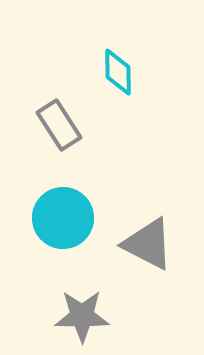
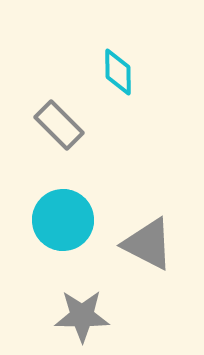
gray rectangle: rotated 12 degrees counterclockwise
cyan circle: moved 2 px down
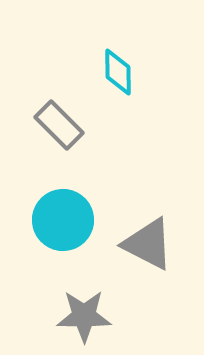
gray star: moved 2 px right
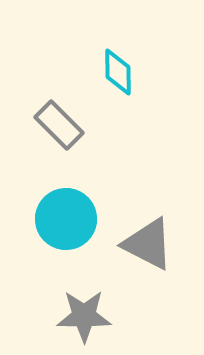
cyan circle: moved 3 px right, 1 px up
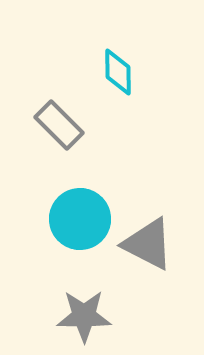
cyan circle: moved 14 px right
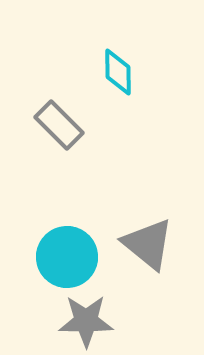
cyan circle: moved 13 px left, 38 px down
gray triangle: rotated 12 degrees clockwise
gray star: moved 2 px right, 5 px down
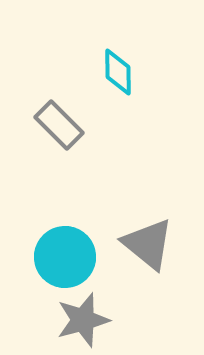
cyan circle: moved 2 px left
gray star: moved 3 px left, 1 px up; rotated 16 degrees counterclockwise
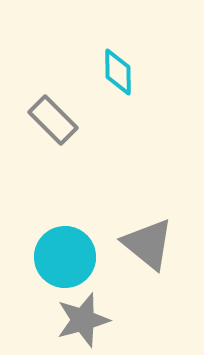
gray rectangle: moved 6 px left, 5 px up
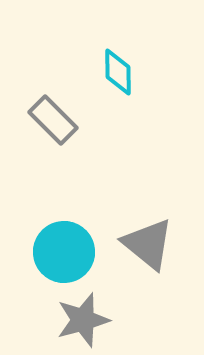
cyan circle: moved 1 px left, 5 px up
